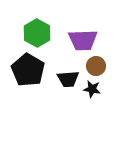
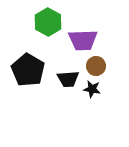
green hexagon: moved 11 px right, 11 px up
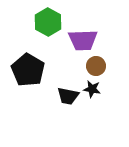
black trapezoid: moved 17 px down; rotated 15 degrees clockwise
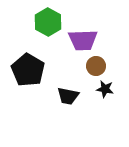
black star: moved 13 px right
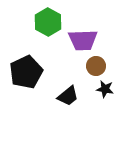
black pentagon: moved 2 px left, 2 px down; rotated 16 degrees clockwise
black trapezoid: rotated 50 degrees counterclockwise
